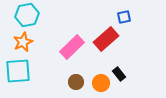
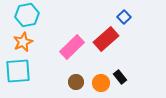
blue square: rotated 32 degrees counterclockwise
black rectangle: moved 1 px right, 3 px down
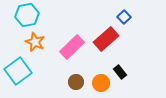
orange star: moved 12 px right; rotated 24 degrees counterclockwise
cyan square: rotated 32 degrees counterclockwise
black rectangle: moved 5 px up
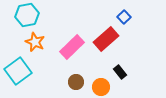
orange circle: moved 4 px down
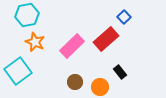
pink rectangle: moved 1 px up
brown circle: moved 1 px left
orange circle: moved 1 px left
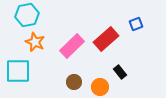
blue square: moved 12 px right, 7 px down; rotated 24 degrees clockwise
cyan square: rotated 36 degrees clockwise
brown circle: moved 1 px left
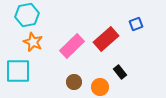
orange star: moved 2 px left
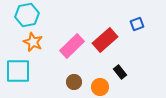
blue square: moved 1 px right
red rectangle: moved 1 px left, 1 px down
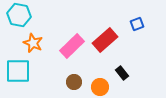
cyan hexagon: moved 8 px left; rotated 20 degrees clockwise
orange star: moved 1 px down
black rectangle: moved 2 px right, 1 px down
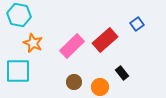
blue square: rotated 16 degrees counterclockwise
